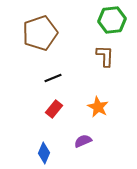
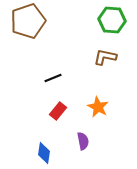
green hexagon: rotated 12 degrees clockwise
brown pentagon: moved 12 px left, 12 px up
brown L-shape: moved 1 px down; rotated 80 degrees counterclockwise
red rectangle: moved 4 px right, 2 px down
purple semicircle: rotated 102 degrees clockwise
blue diamond: rotated 15 degrees counterclockwise
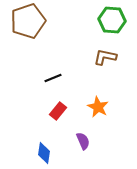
purple semicircle: rotated 12 degrees counterclockwise
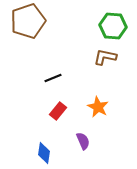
green hexagon: moved 1 px right, 6 px down
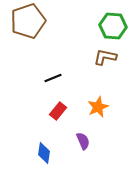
orange star: rotated 20 degrees clockwise
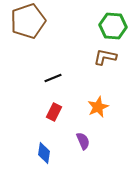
red rectangle: moved 4 px left, 1 px down; rotated 12 degrees counterclockwise
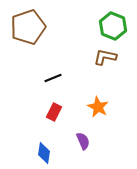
brown pentagon: moved 6 px down
green hexagon: rotated 16 degrees clockwise
orange star: rotated 20 degrees counterclockwise
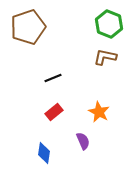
green hexagon: moved 4 px left, 2 px up
orange star: moved 1 px right, 5 px down
red rectangle: rotated 24 degrees clockwise
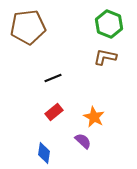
brown pentagon: rotated 12 degrees clockwise
orange star: moved 5 px left, 5 px down
purple semicircle: rotated 24 degrees counterclockwise
